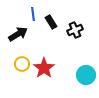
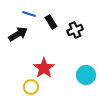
blue line: moved 4 px left; rotated 64 degrees counterclockwise
yellow circle: moved 9 px right, 23 px down
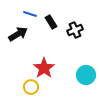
blue line: moved 1 px right
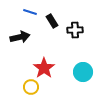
blue line: moved 2 px up
black rectangle: moved 1 px right, 1 px up
black cross: rotated 21 degrees clockwise
black arrow: moved 2 px right, 3 px down; rotated 18 degrees clockwise
cyan circle: moved 3 px left, 3 px up
